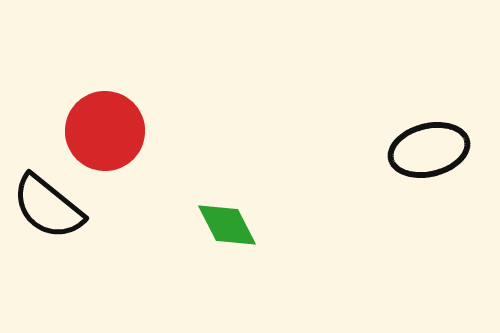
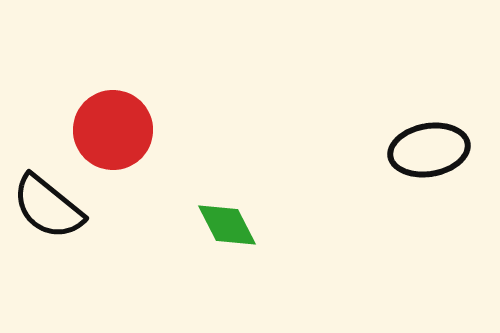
red circle: moved 8 px right, 1 px up
black ellipse: rotated 4 degrees clockwise
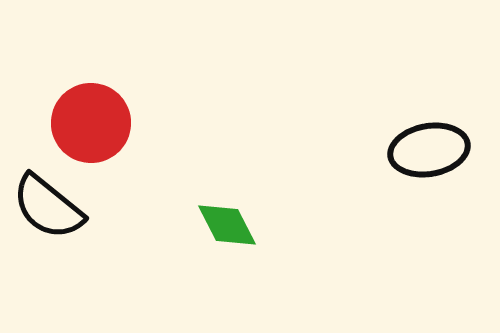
red circle: moved 22 px left, 7 px up
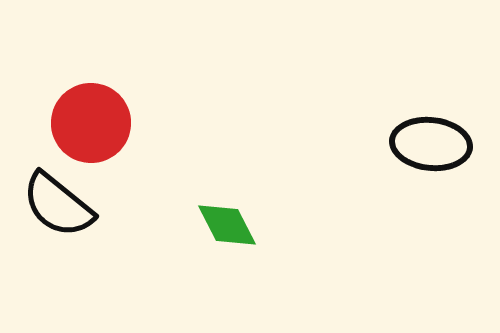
black ellipse: moved 2 px right, 6 px up; rotated 16 degrees clockwise
black semicircle: moved 10 px right, 2 px up
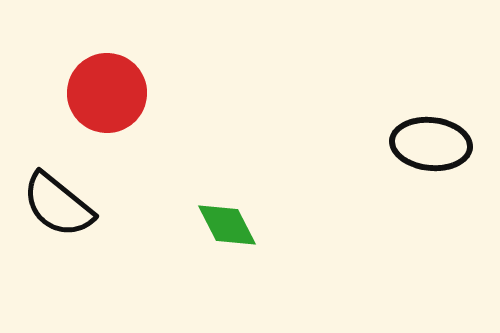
red circle: moved 16 px right, 30 px up
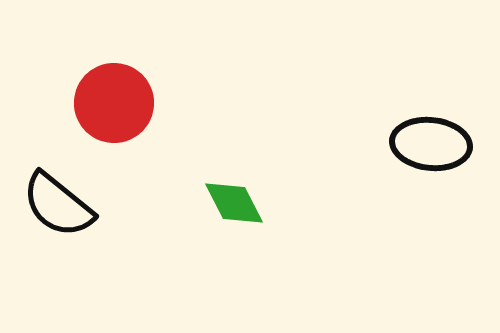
red circle: moved 7 px right, 10 px down
green diamond: moved 7 px right, 22 px up
